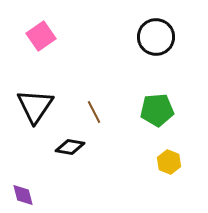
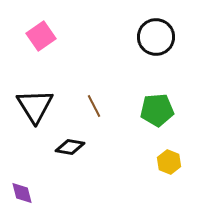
black triangle: rotated 6 degrees counterclockwise
brown line: moved 6 px up
purple diamond: moved 1 px left, 2 px up
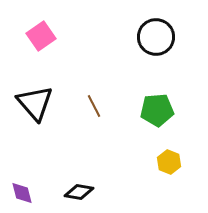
black triangle: moved 3 px up; rotated 9 degrees counterclockwise
black diamond: moved 9 px right, 45 px down
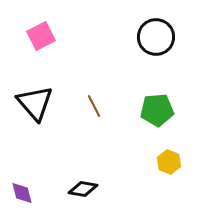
pink square: rotated 8 degrees clockwise
black diamond: moved 4 px right, 3 px up
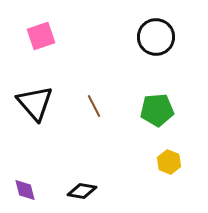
pink square: rotated 8 degrees clockwise
black diamond: moved 1 px left, 2 px down
purple diamond: moved 3 px right, 3 px up
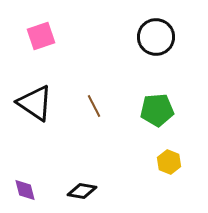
black triangle: rotated 15 degrees counterclockwise
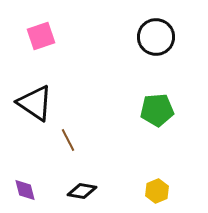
brown line: moved 26 px left, 34 px down
yellow hexagon: moved 12 px left, 29 px down; rotated 15 degrees clockwise
